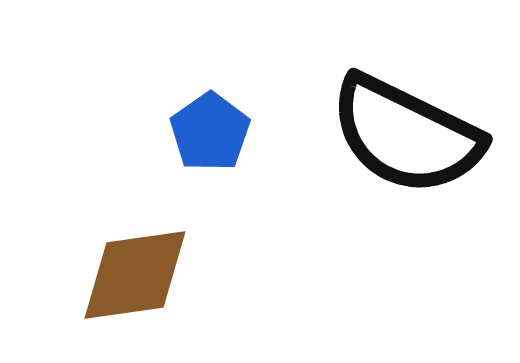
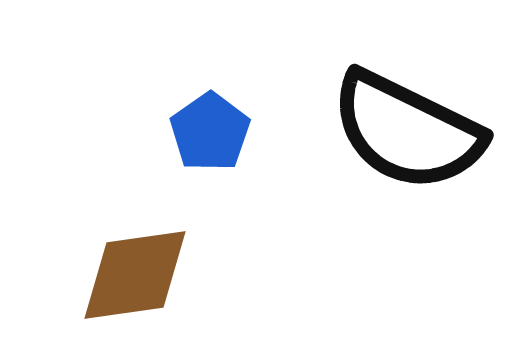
black semicircle: moved 1 px right, 4 px up
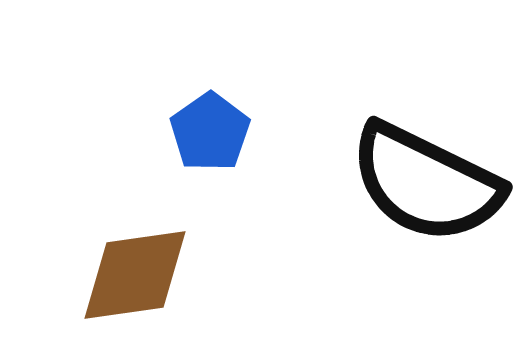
black semicircle: moved 19 px right, 52 px down
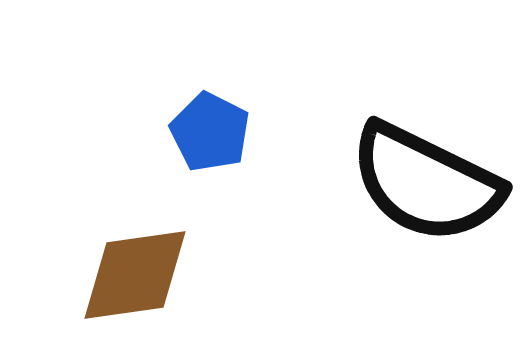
blue pentagon: rotated 10 degrees counterclockwise
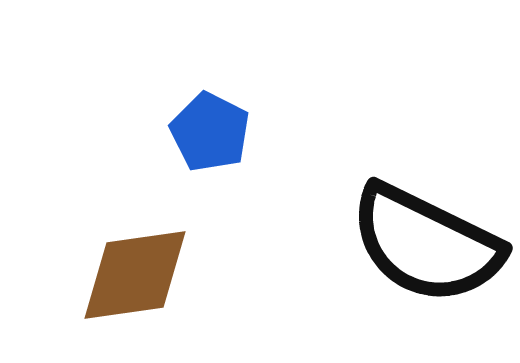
black semicircle: moved 61 px down
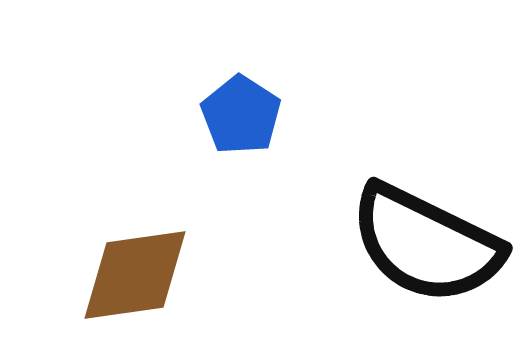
blue pentagon: moved 31 px right, 17 px up; rotated 6 degrees clockwise
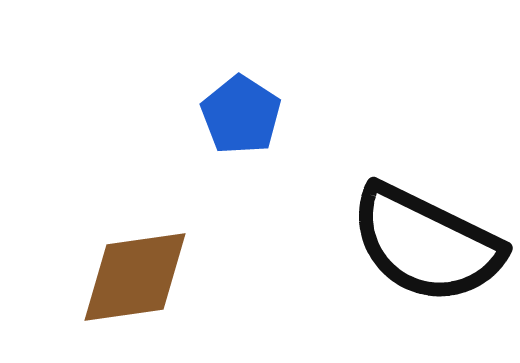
brown diamond: moved 2 px down
